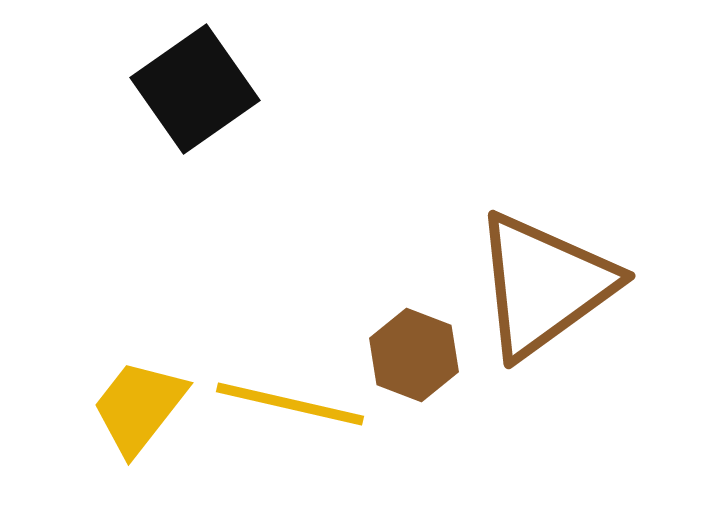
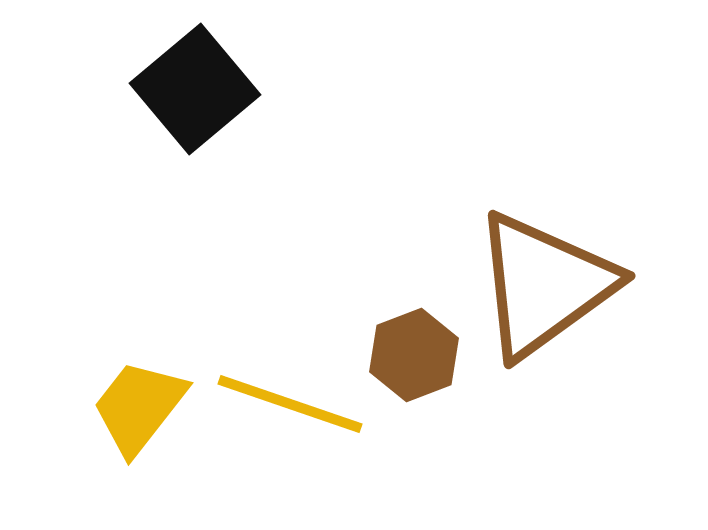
black square: rotated 5 degrees counterclockwise
brown hexagon: rotated 18 degrees clockwise
yellow line: rotated 6 degrees clockwise
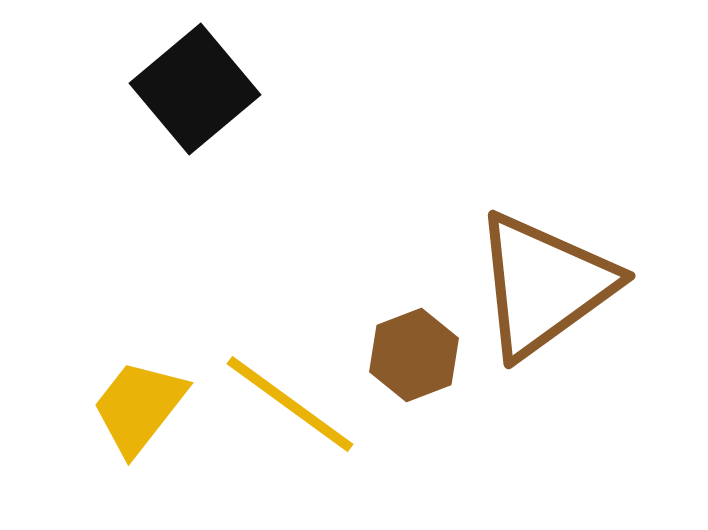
yellow line: rotated 17 degrees clockwise
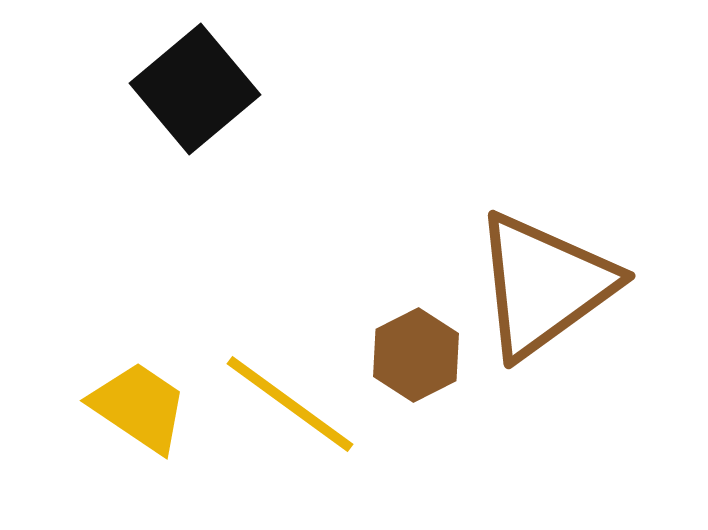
brown hexagon: moved 2 px right; rotated 6 degrees counterclockwise
yellow trapezoid: rotated 86 degrees clockwise
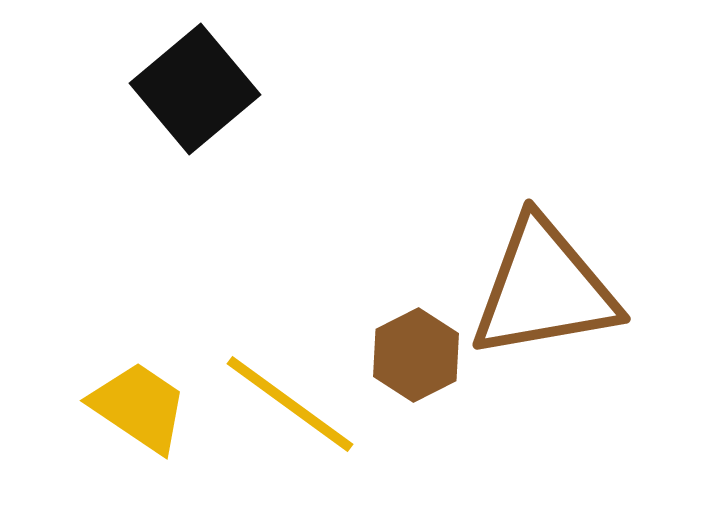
brown triangle: moved 4 px down; rotated 26 degrees clockwise
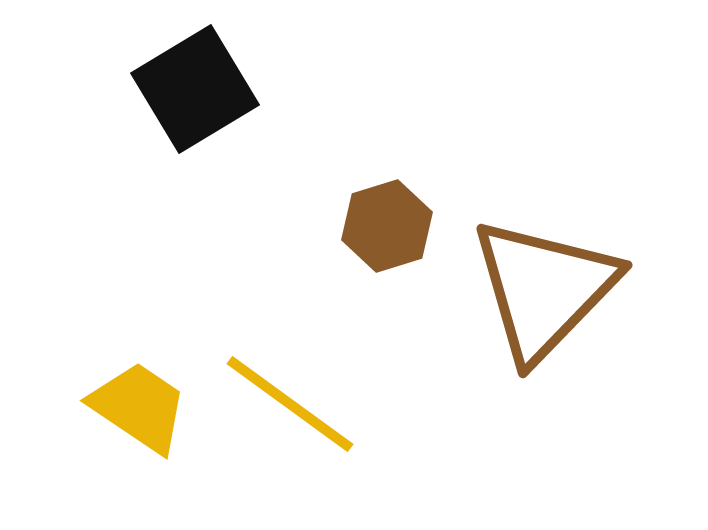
black square: rotated 9 degrees clockwise
brown triangle: rotated 36 degrees counterclockwise
brown hexagon: moved 29 px left, 129 px up; rotated 10 degrees clockwise
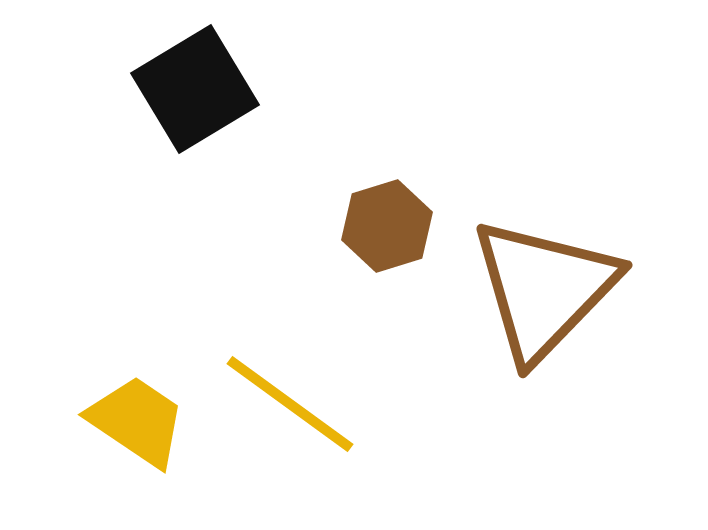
yellow trapezoid: moved 2 px left, 14 px down
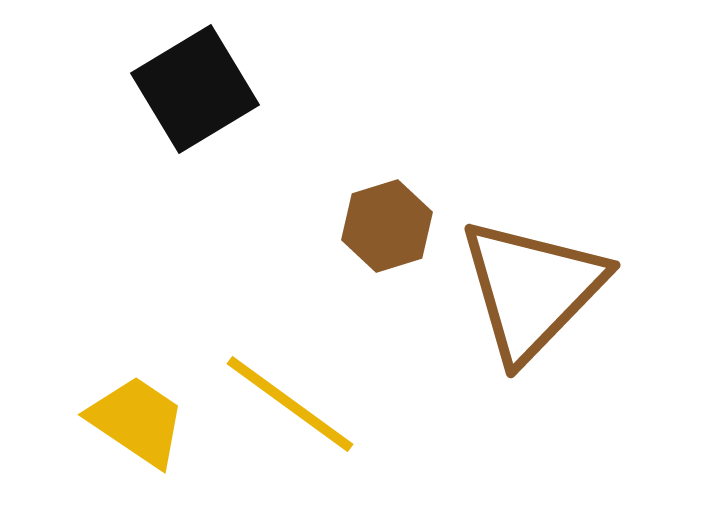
brown triangle: moved 12 px left
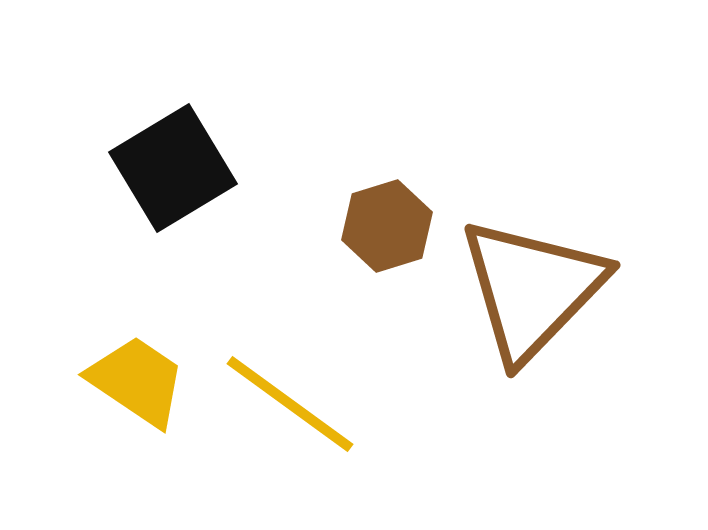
black square: moved 22 px left, 79 px down
yellow trapezoid: moved 40 px up
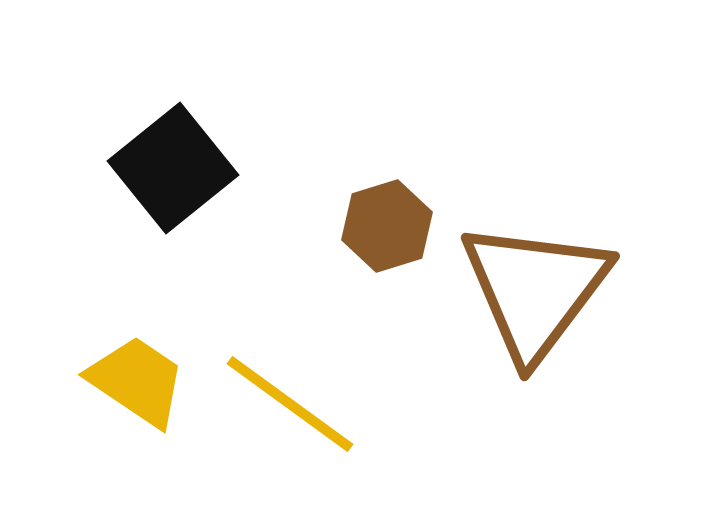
black square: rotated 8 degrees counterclockwise
brown triangle: moved 3 px right, 1 px down; rotated 7 degrees counterclockwise
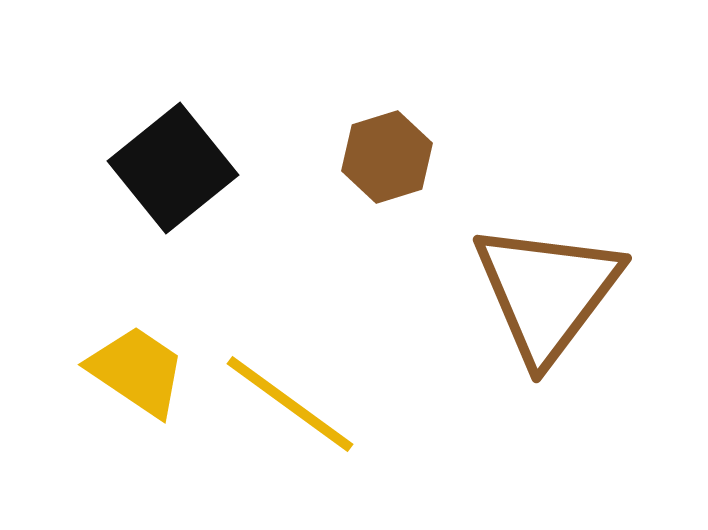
brown hexagon: moved 69 px up
brown triangle: moved 12 px right, 2 px down
yellow trapezoid: moved 10 px up
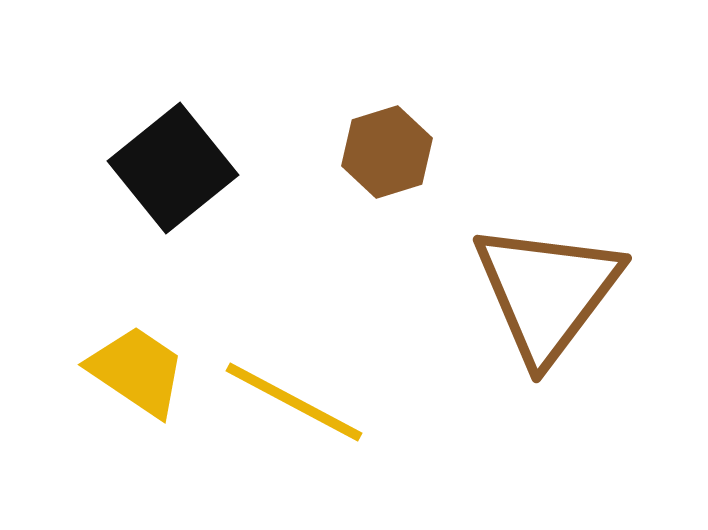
brown hexagon: moved 5 px up
yellow line: moved 4 px right, 2 px up; rotated 8 degrees counterclockwise
